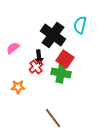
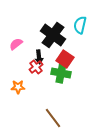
pink semicircle: moved 3 px right, 4 px up
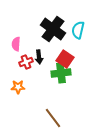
cyan semicircle: moved 2 px left, 5 px down
black cross: moved 6 px up
pink semicircle: rotated 48 degrees counterclockwise
red cross: moved 10 px left, 5 px up; rotated 16 degrees clockwise
green cross: rotated 18 degrees counterclockwise
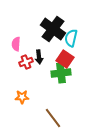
cyan semicircle: moved 7 px left, 8 px down
orange star: moved 4 px right, 10 px down
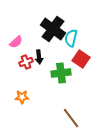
pink semicircle: moved 2 px up; rotated 136 degrees counterclockwise
red square: moved 16 px right
brown line: moved 18 px right
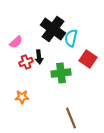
red square: moved 7 px right
brown line: rotated 15 degrees clockwise
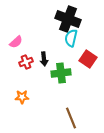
black cross: moved 15 px right, 10 px up; rotated 15 degrees counterclockwise
black arrow: moved 5 px right, 2 px down
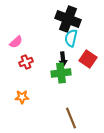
black arrow: moved 19 px right
